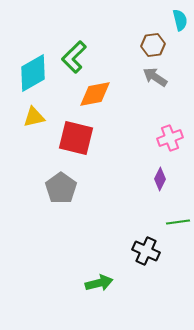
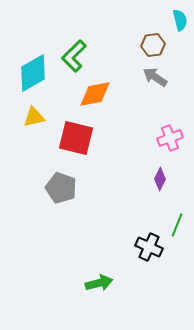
green L-shape: moved 1 px up
gray pentagon: rotated 16 degrees counterclockwise
green line: moved 1 px left, 3 px down; rotated 60 degrees counterclockwise
black cross: moved 3 px right, 4 px up
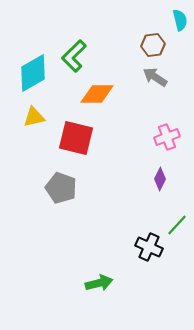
orange diamond: moved 2 px right; rotated 12 degrees clockwise
pink cross: moved 3 px left, 1 px up
green line: rotated 20 degrees clockwise
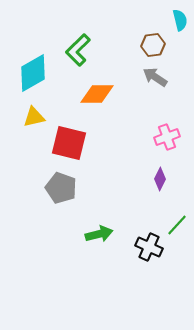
green L-shape: moved 4 px right, 6 px up
red square: moved 7 px left, 5 px down
green arrow: moved 49 px up
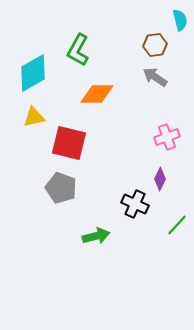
brown hexagon: moved 2 px right
green L-shape: rotated 16 degrees counterclockwise
green arrow: moved 3 px left, 2 px down
black cross: moved 14 px left, 43 px up
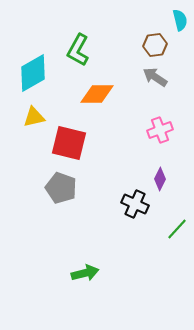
pink cross: moved 7 px left, 7 px up
green line: moved 4 px down
green arrow: moved 11 px left, 37 px down
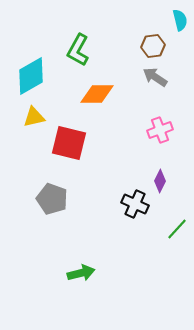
brown hexagon: moved 2 px left, 1 px down
cyan diamond: moved 2 px left, 3 px down
purple diamond: moved 2 px down
gray pentagon: moved 9 px left, 11 px down
green arrow: moved 4 px left
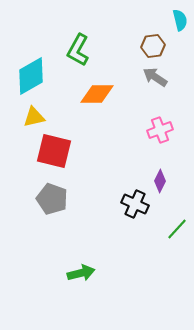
red square: moved 15 px left, 8 px down
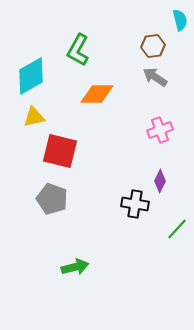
red square: moved 6 px right
black cross: rotated 16 degrees counterclockwise
green arrow: moved 6 px left, 6 px up
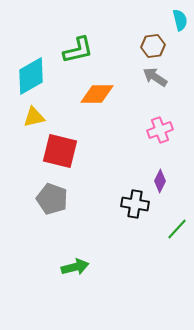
green L-shape: rotated 132 degrees counterclockwise
